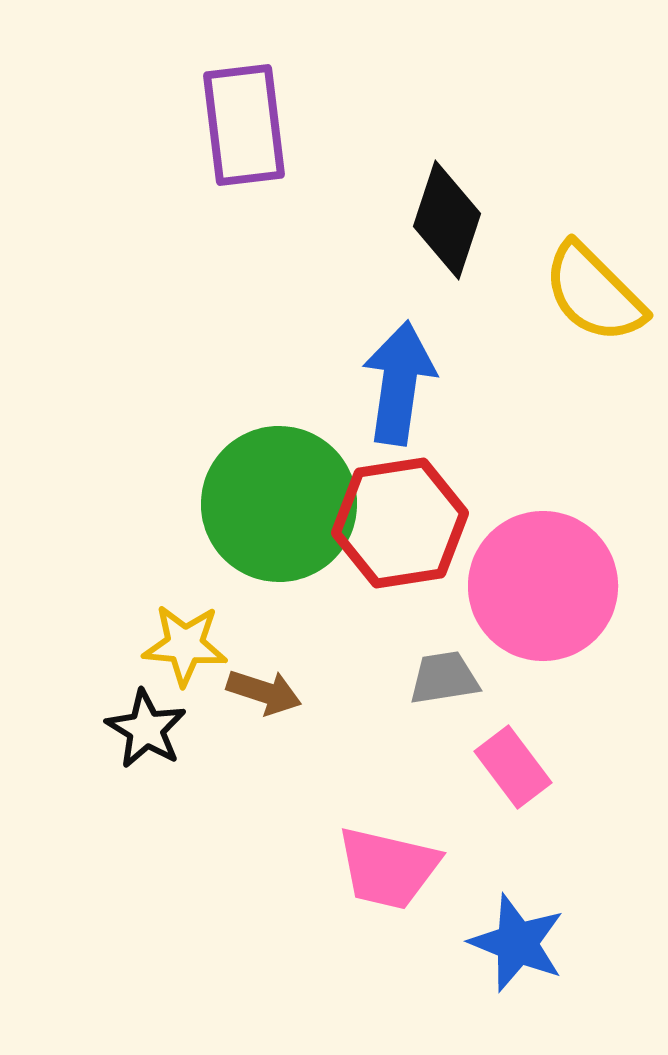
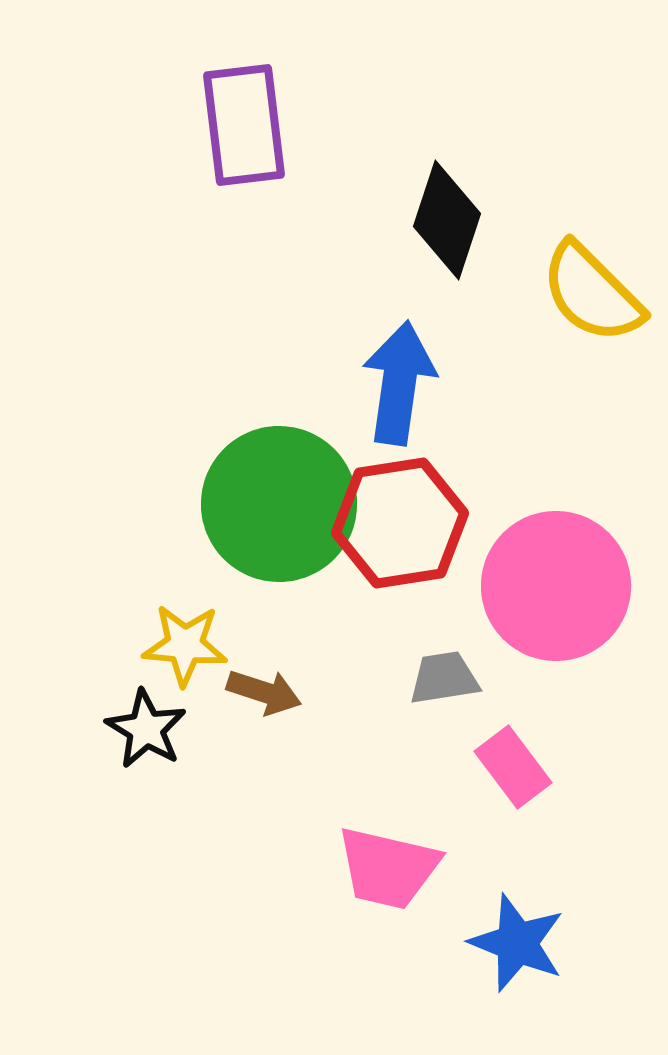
yellow semicircle: moved 2 px left
pink circle: moved 13 px right
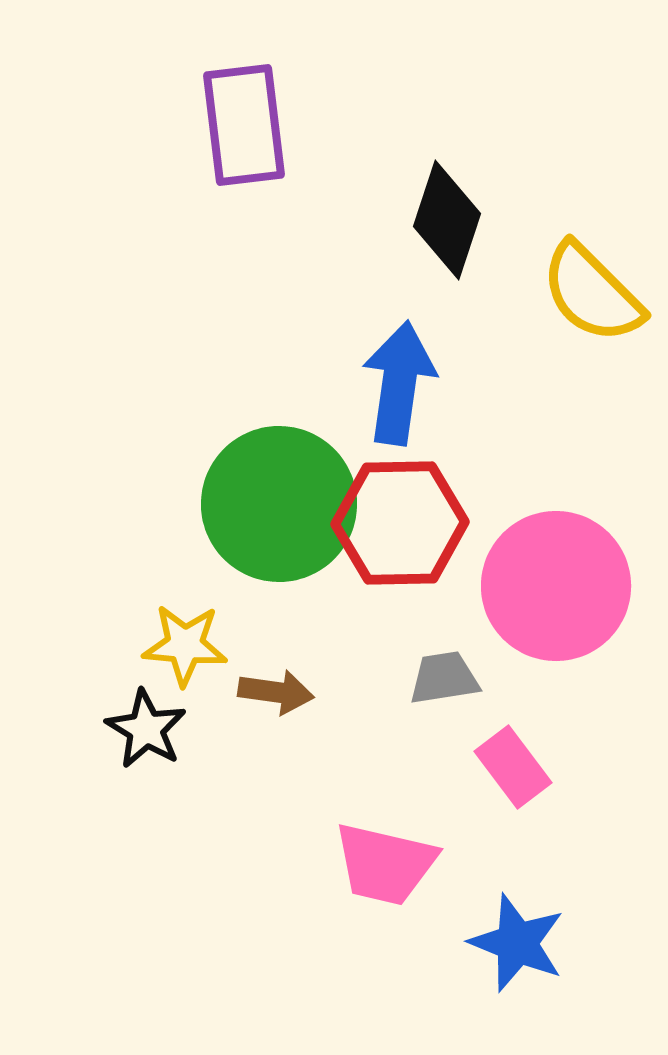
red hexagon: rotated 8 degrees clockwise
brown arrow: moved 12 px right; rotated 10 degrees counterclockwise
pink trapezoid: moved 3 px left, 4 px up
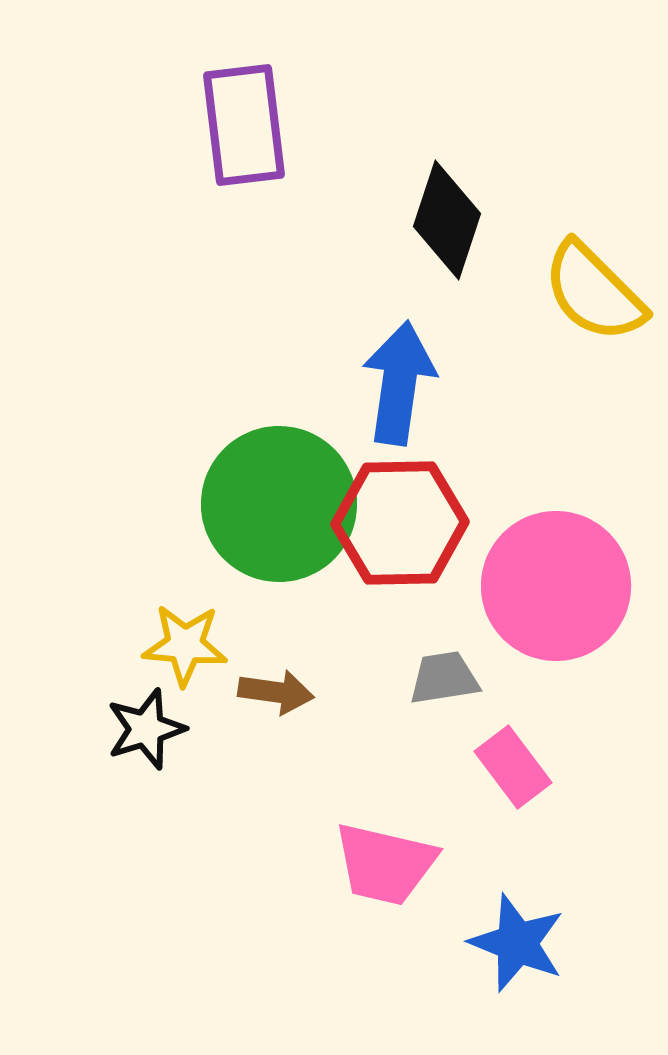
yellow semicircle: moved 2 px right, 1 px up
black star: rotated 24 degrees clockwise
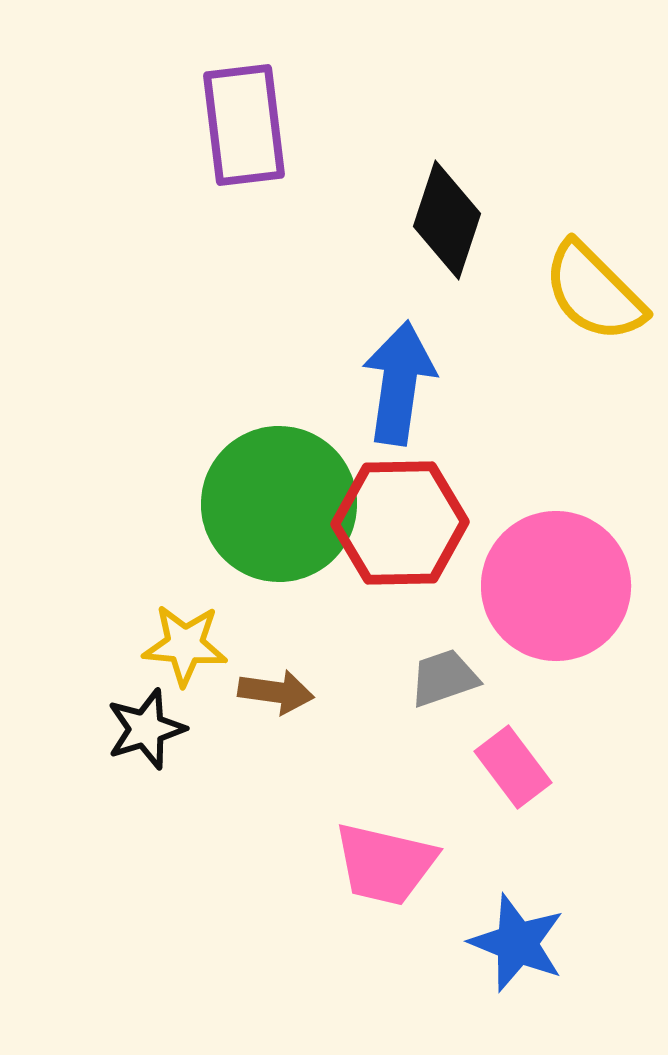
gray trapezoid: rotated 10 degrees counterclockwise
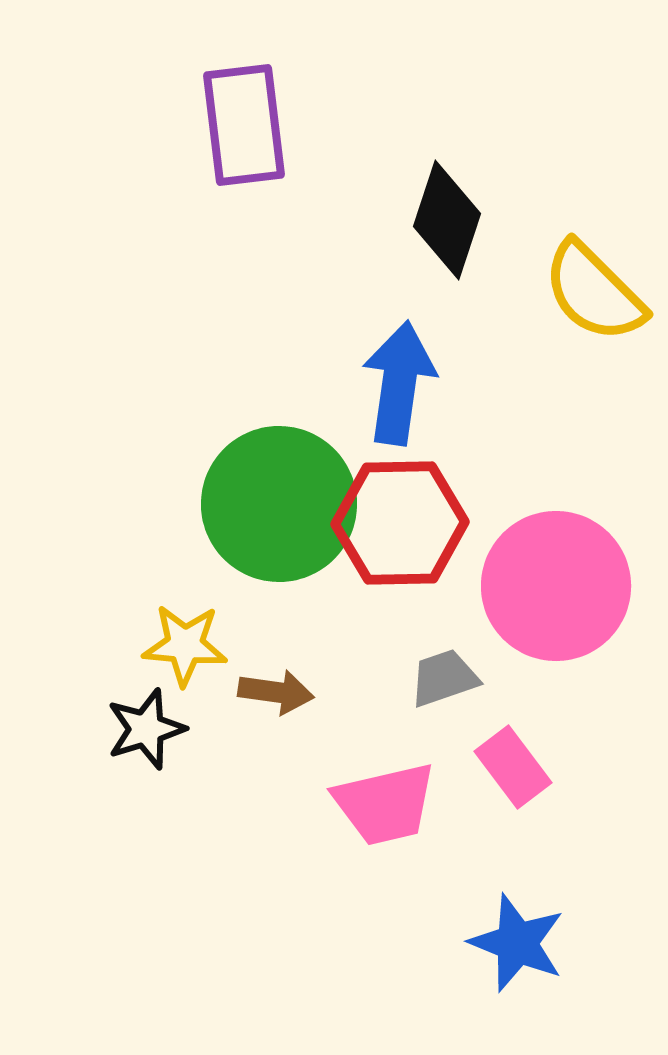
pink trapezoid: moved 60 px up; rotated 26 degrees counterclockwise
